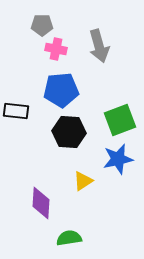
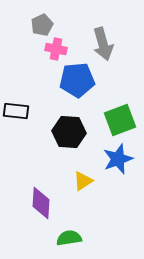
gray pentagon: rotated 25 degrees counterclockwise
gray arrow: moved 4 px right, 2 px up
blue pentagon: moved 16 px right, 10 px up
blue star: rotated 8 degrees counterclockwise
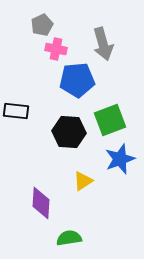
green square: moved 10 px left
blue star: moved 2 px right
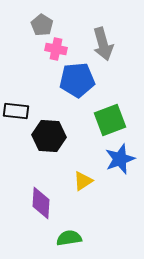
gray pentagon: rotated 15 degrees counterclockwise
black hexagon: moved 20 px left, 4 px down
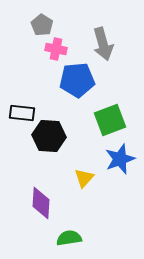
black rectangle: moved 6 px right, 2 px down
yellow triangle: moved 1 px right, 3 px up; rotated 15 degrees counterclockwise
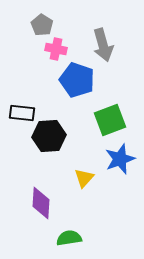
gray arrow: moved 1 px down
blue pentagon: rotated 24 degrees clockwise
black hexagon: rotated 8 degrees counterclockwise
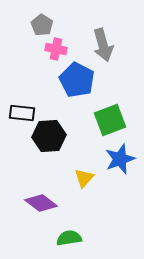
blue pentagon: rotated 8 degrees clockwise
purple diamond: rotated 56 degrees counterclockwise
